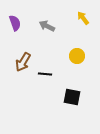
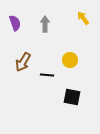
gray arrow: moved 2 px left, 2 px up; rotated 63 degrees clockwise
yellow circle: moved 7 px left, 4 px down
black line: moved 2 px right, 1 px down
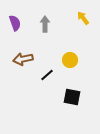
brown arrow: moved 3 px up; rotated 48 degrees clockwise
black line: rotated 48 degrees counterclockwise
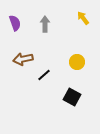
yellow circle: moved 7 px right, 2 px down
black line: moved 3 px left
black square: rotated 18 degrees clockwise
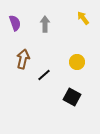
brown arrow: rotated 114 degrees clockwise
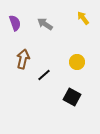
gray arrow: rotated 56 degrees counterclockwise
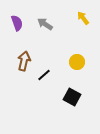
purple semicircle: moved 2 px right
brown arrow: moved 1 px right, 2 px down
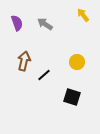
yellow arrow: moved 3 px up
black square: rotated 12 degrees counterclockwise
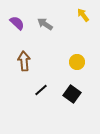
purple semicircle: rotated 28 degrees counterclockwise
brown arrow: rotated 18 degrees counterclockwise
black line: moved 3 px left, 15 px down
black square: moved 3 px up; rotated 18 degrees clockwise
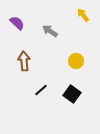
gray arrow: moved 5 px right, 7 px down
yellow circle: moved 1 px left, 1 px up
